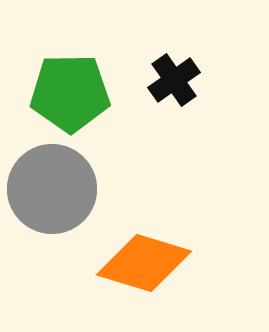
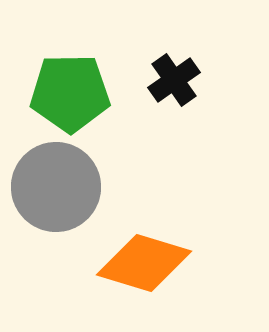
gray circle: moved 4 px right, 2 px up
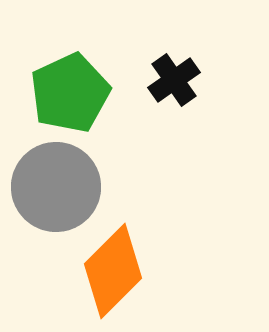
green pentagon: rotated 24 degrees counterclockwise
orange diamond: moved 31 px left, 8 px down; rotated 62 degrees counterclockwise
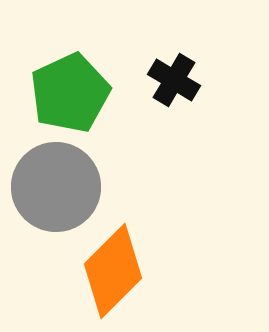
black cross: rotated 24 degrees counterclockwise
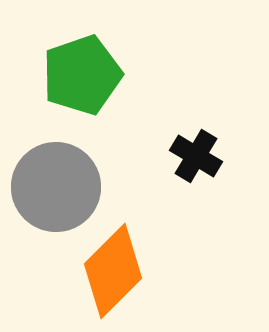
black cross: moved 22 px right, 76 px down
green pentagon: moved 12 px right, 18 px up; rotated 6 degrees clockwise
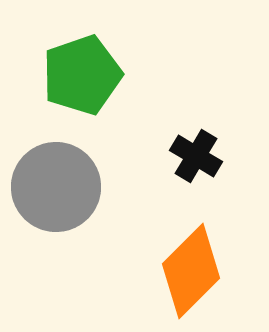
orange diamond: moved 78 px right
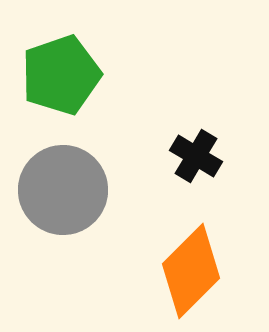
green pentagon: moved 21 px left
gray circle: moved 7 px right, 3 px down
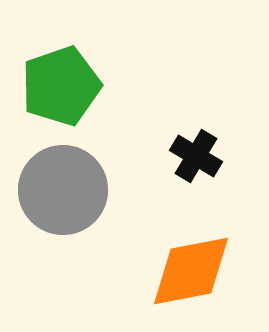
green pentagon: moved 11 px down
orange diamond: rotated 34 degrees clockwise
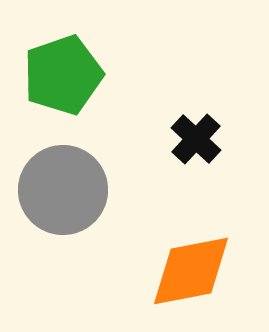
green pentagon: moved 2 px right, 11 px up
black cross: moved 17 px up; rotated 12 degrees clockwise
